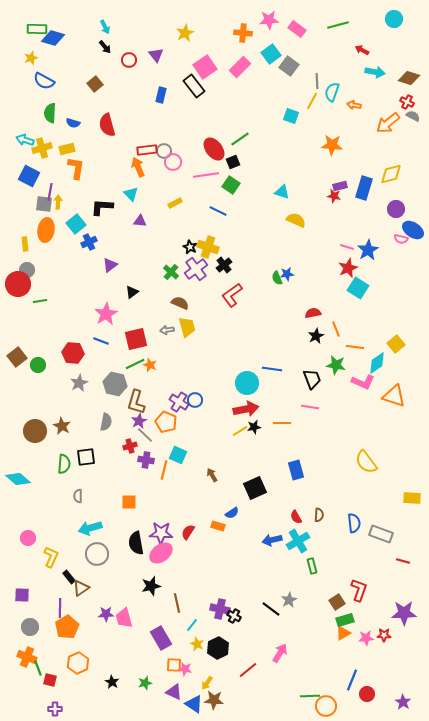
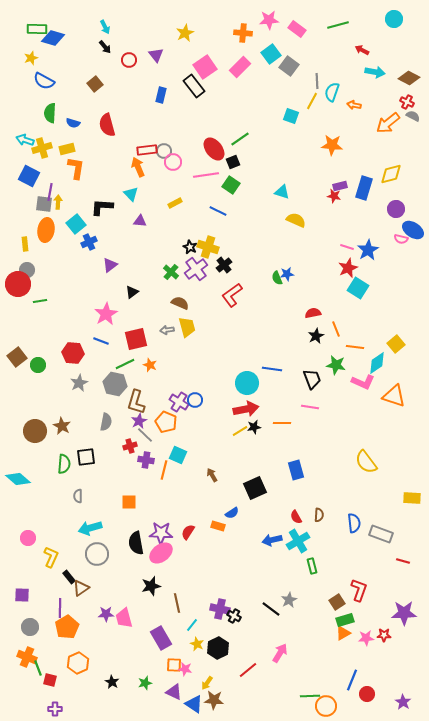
brown diamond at (409, 78): rotated 10 degrees clockwise
green line at (135, 364): moved 10 px left
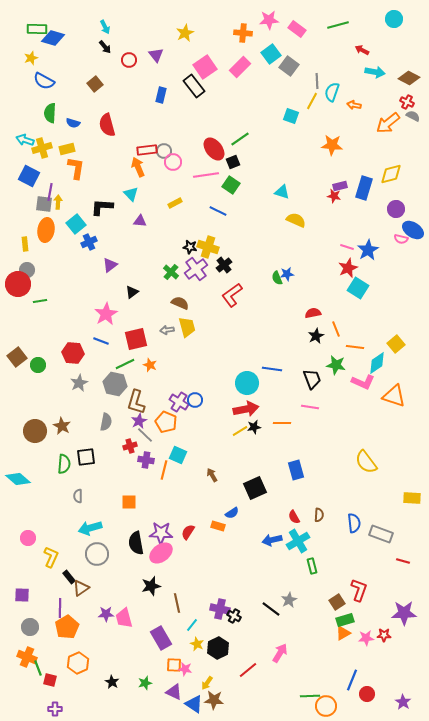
black star at (190, 247): rotated 16 degrees counterclockwise
red semicircle at (296, 517): moved 2 px left
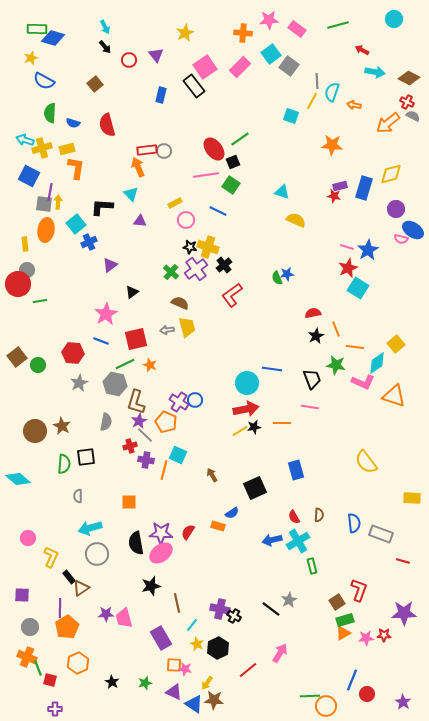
pink circle at (173, 162): moved 13 px right, 58 px down
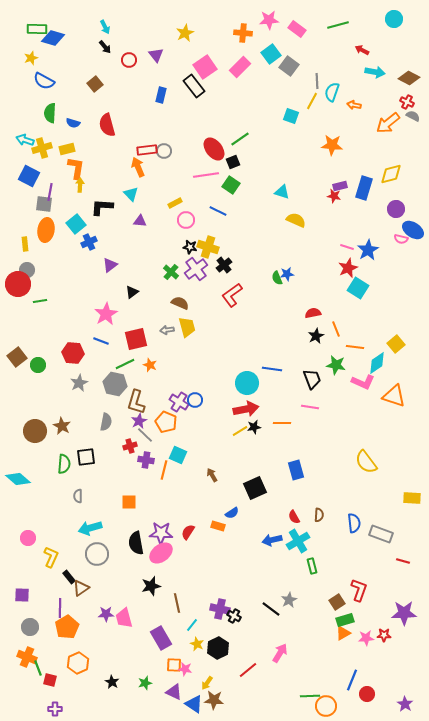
yellow arrow at (58, 202): moved 22 px right, 17 px up
purple star at (403, 702): moved 2 px right, 2 px down
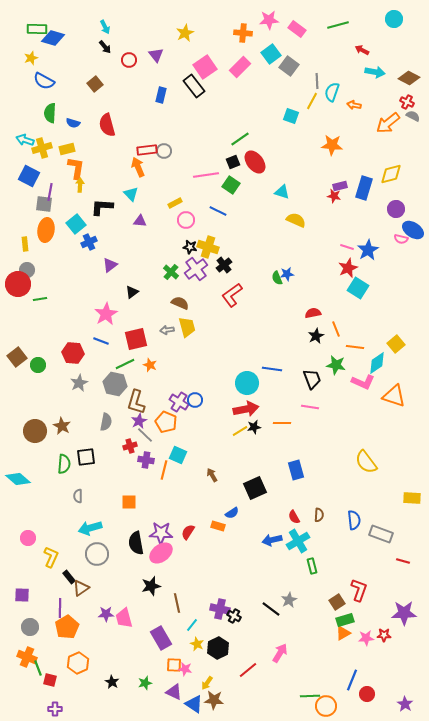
red ellipse at (214, 149): moved 41 px right, 13 px down
green line at (40, 301): moved 2 px up
blue semicircle at (354, 523): moved 3 px up
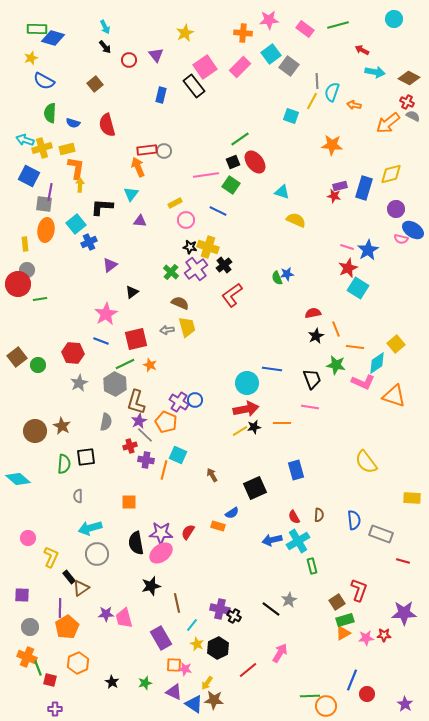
pink rectangle at (297, 29): moved 8 px right
cyan triangle at (131, 194): rotated 21 degrees clockwise
gray hexagon at (115, 384): rotated 15 degrees clockwise
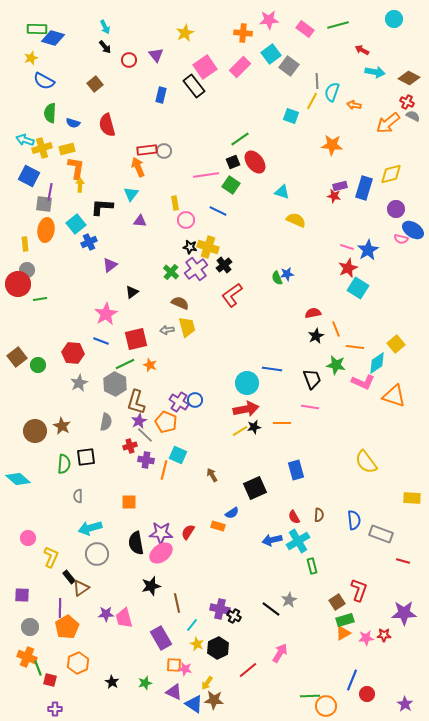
yellow rectangle at (175, 203): rotated 72 degrees counterclockwise
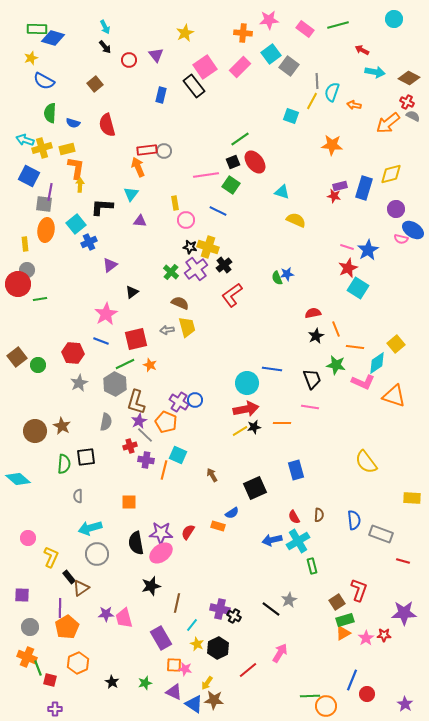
brown line at (177, 603): rotated 24 degrees clockwise
pink star at (366, 638): rotated 28 degrees counterclockwise
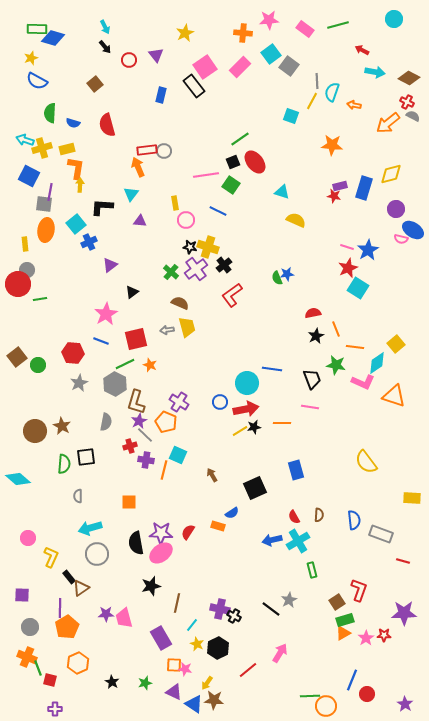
blue semicircle at (44, 81): moved 7 px left
blue circle at (195, 400): moved 25 px right, 2 px down
green rectangle at (312, 566): moved 4 px down
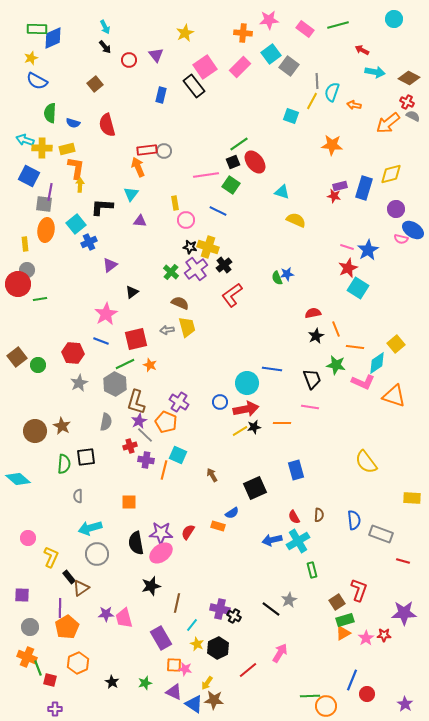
blue diamond at (53, 38): rotated 40 degrees counterclockwise
green line at (240, 139): moved 1 px left, 5 px down
yellow cross at (42, 148): rotated 18 degrees clockwise
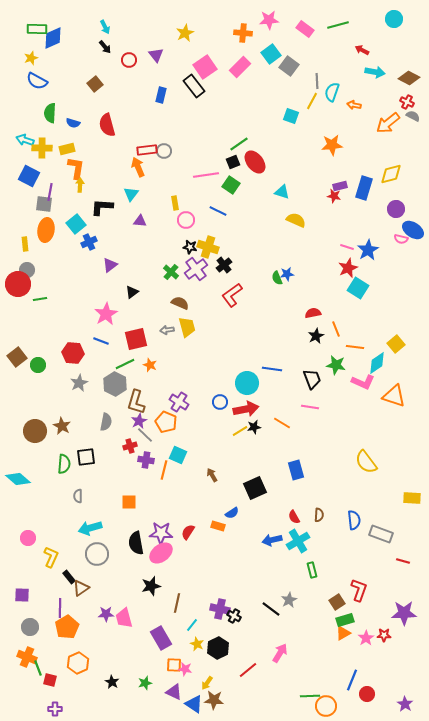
orange star at (332, 145): rotated 10 degrees counterclockwise
orange line at (282, 423): rotated 30 degrees clockwise
